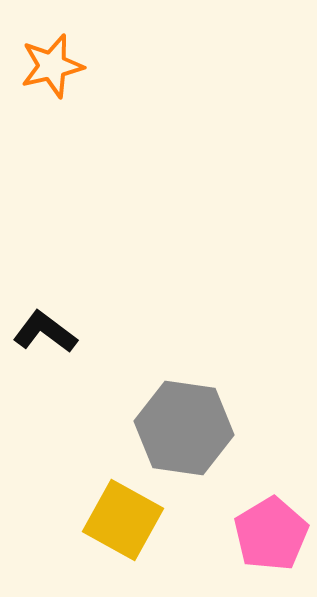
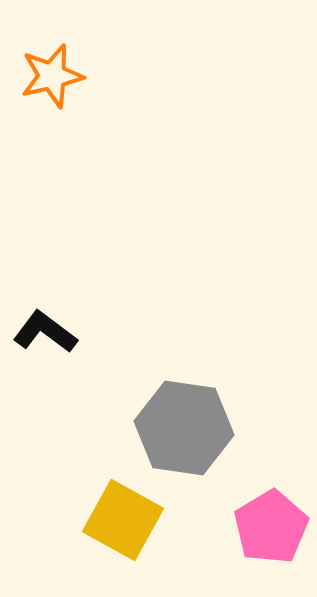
orange star: moved 10 px down
pink pentagon: moved 7 px up
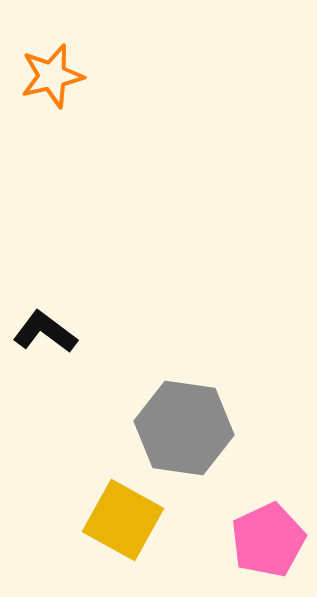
pink pentagon: moved 3 px left, 13 px down; rotated 6 degrees clockwise
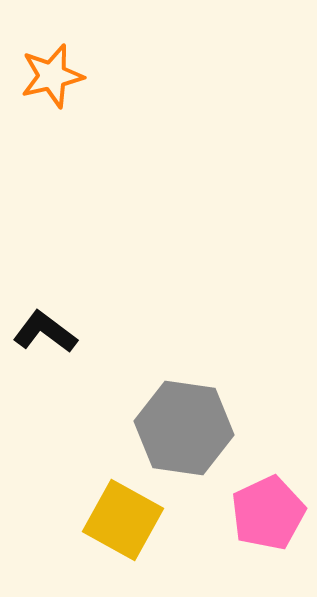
pink pentagon: moved 27 px up
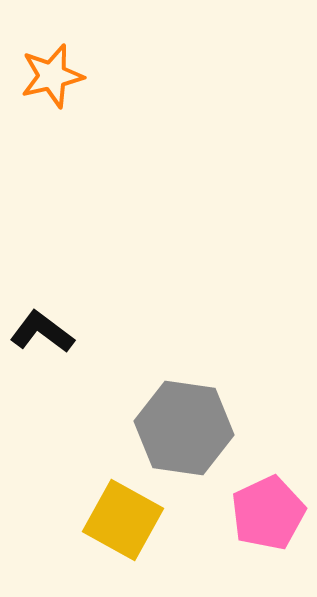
black L-shape: moved 3 px left
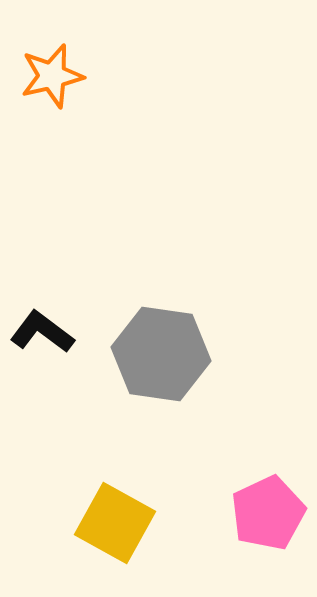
gray hexagon: moved 23 px left, 74 px up
yellow square: moved 8 px left, 3 px down
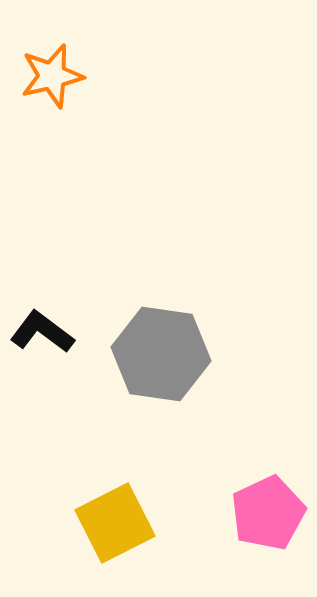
yellow square: rotated 34 degrees clockwise
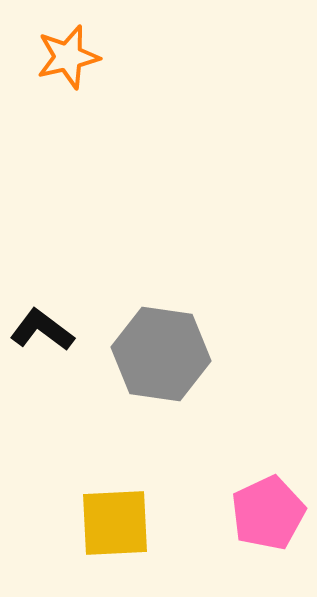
orange star: moved 16 px right, 19 px up
black L-shape: moved 2 px up
yellow square: rotated 24 degrees clockwise
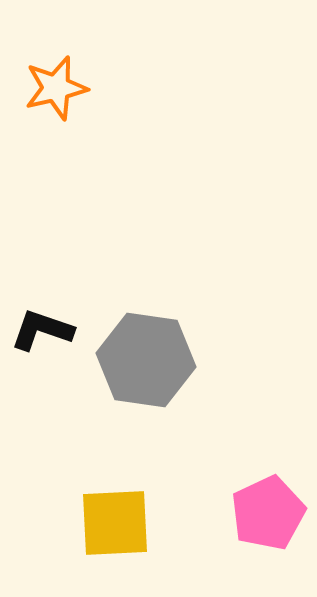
orange star: moved 12 px left, 31 px down
black L-shape: rotated 18 degrees counterclockwise
gray hexagon: moved 15 px left, 6 px down
